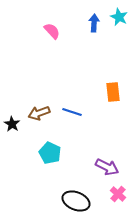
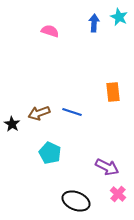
pink semicircle: moved 2 px left; rotated 30 degrees counterclockwise
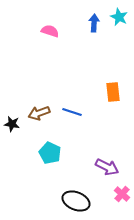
black star: rotated 21 degrees counterclockwise
pink cross: moved 4 px right
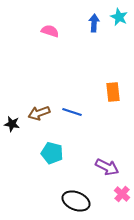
cyan pentagon: moved 2 px right; rotated 10 degrees counterclockwise
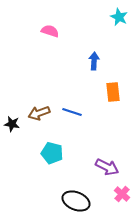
blue arrow: moved 38 px down
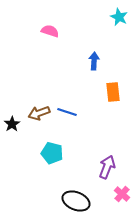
blue line: moved 5 px left
black star: rotated 28 degrees clockwise
purple arrow: rotated 95 degrees counterclockwise
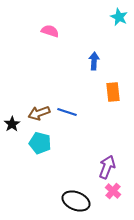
cyan pentagon: moved 12 px left, 10 px up
pink cross: moved 9 px left, 3 px up
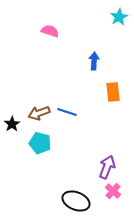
cyan star: rotated 18 degrees clockwise
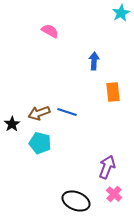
cyan star: moved 2 px right, 4 px up
pink semicircle: rotated 12 degrees clockwise
pink cross: moved 1 px right, 3 px down
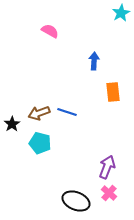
pink cross: moved 5 px left, 1 px up
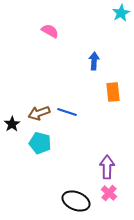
purple arrow: rotated 20 degrees counterclockwise
